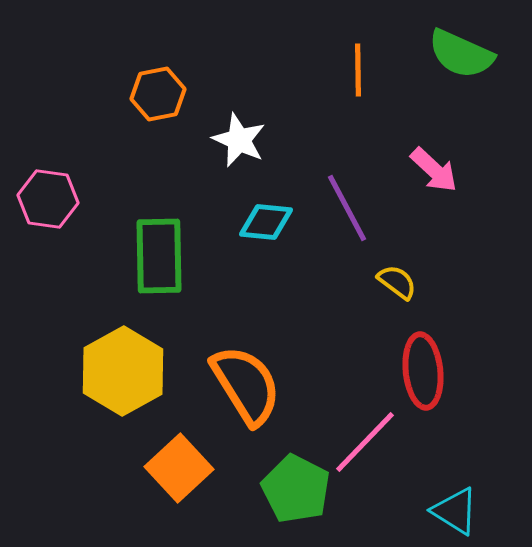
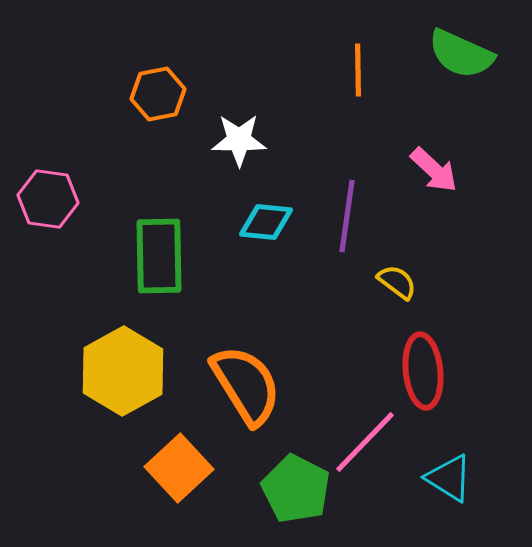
white star: rotated 24 degrees counterclockwise
purple line: moved 8 px down; rotated 36 degrees clockwise
cyan triangle: moved 6 px left, 33 px up
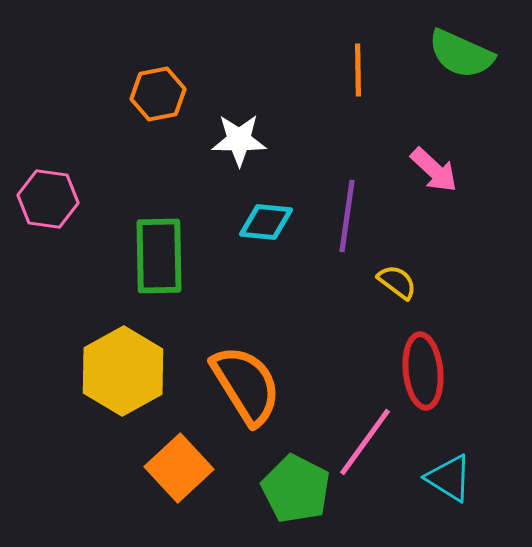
pink line: rotated 8 degrees counterclockwise
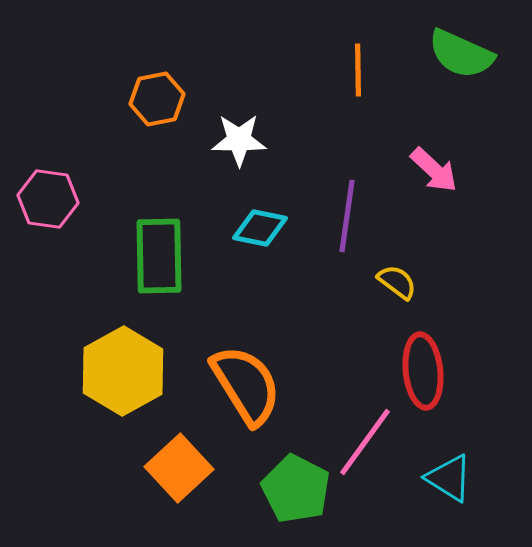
orange hexagon: moved 1 px left, 5 px down
cyan diamond: moved 6 px left, 6 px down; rotated 6 degrees clockwise
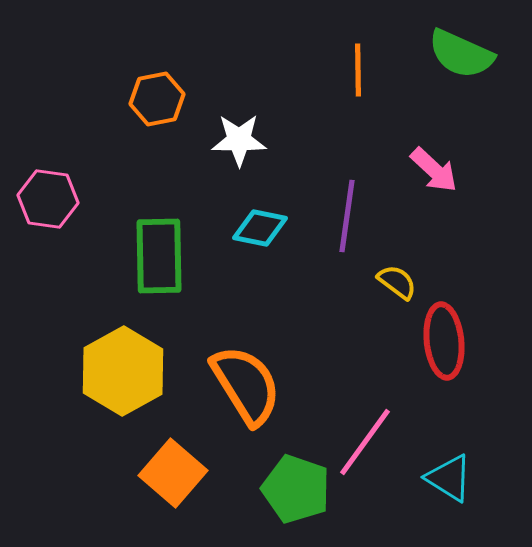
red ellipse: moved 21 px right, 30 px up
orange square: moved 6 px left, 5 px down; rotated 6 degrees counterclockwise
green pentagon: rotated 8 degrees counterclockwise
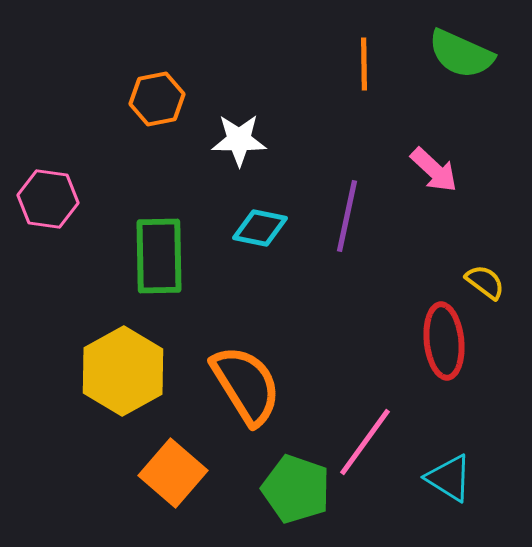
orange line: moved 6 px right, 6 px up
purple line: rotated 4 degrees clockwise
yellow semicircle: moved 88 px right
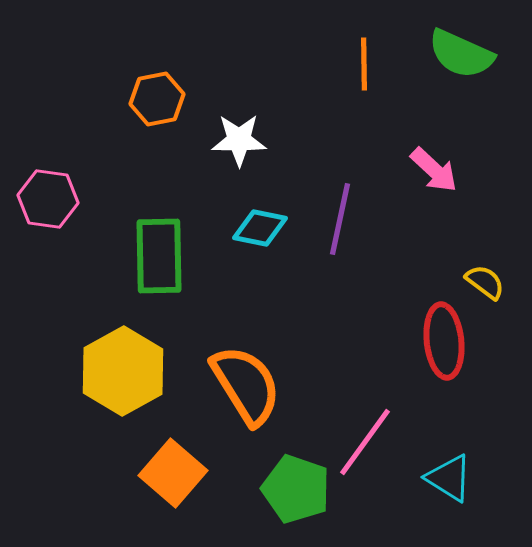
purple line: moved 7 px left, 3 px down
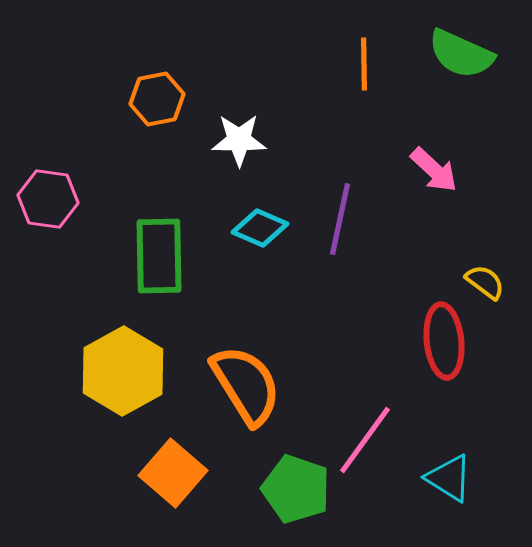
cyan diamond: rotated 12 degrees clockwise
pink line: moved 2 px up
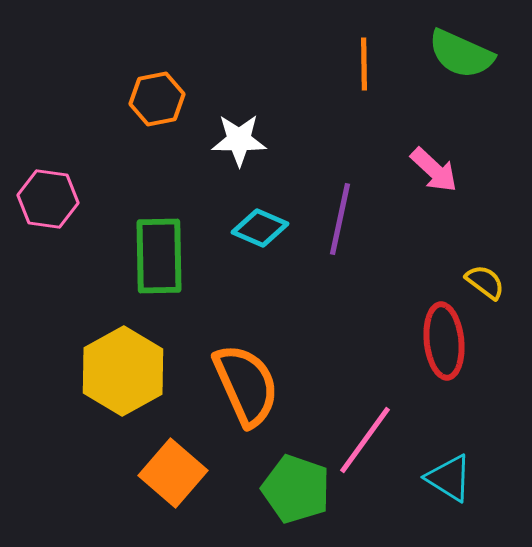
orange semicircle: rotated 8 degrees clockwise
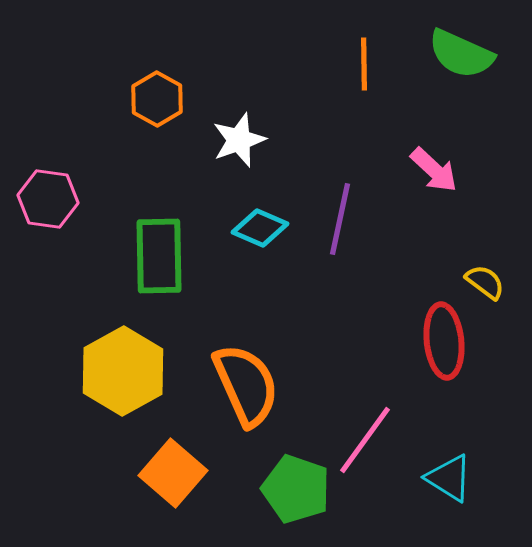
orange hexagon: rotated 20 degrees counterclockwise
white star: rotated 20 degrees counterclockwise
